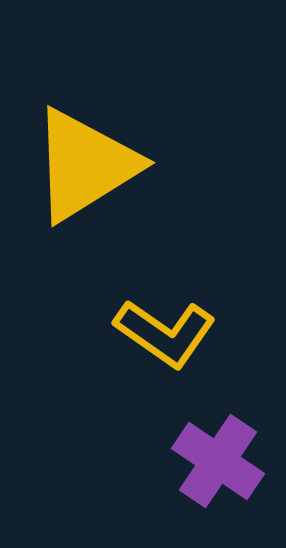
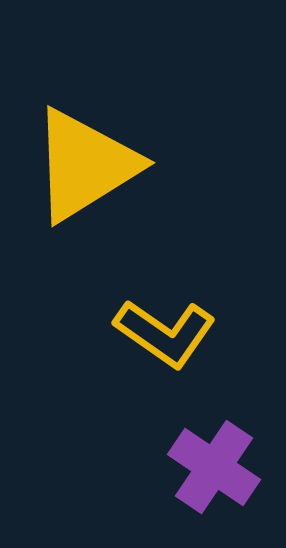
purple cross: moved 4 px left, 6 px down
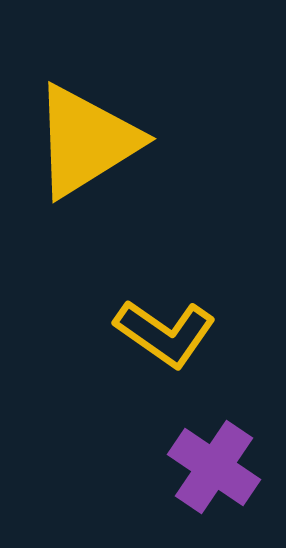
yellow triangle: moved 1 px right, 24 px up
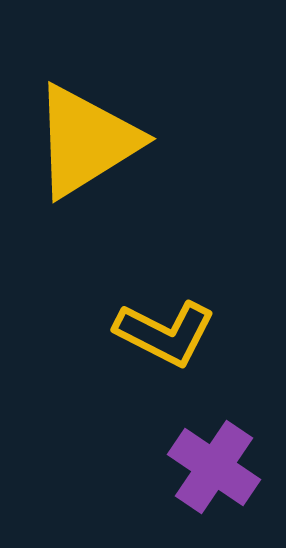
yellow L-shape: rotated 8 degrees counterclockwise
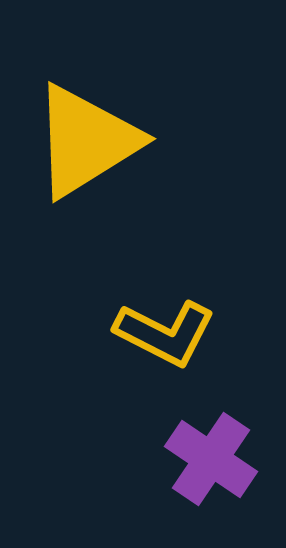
purple cross: moved 3 px left, 8 px up
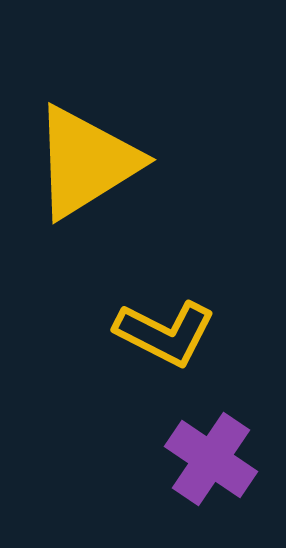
yellow triangle: moved 21 px down
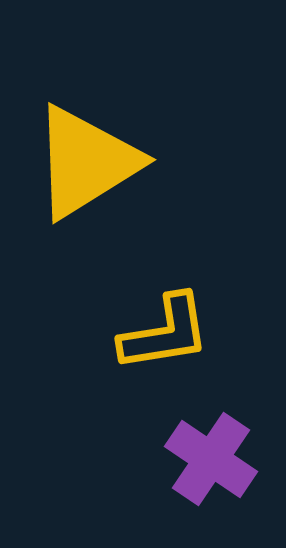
yellow L-shape: rotated 36 degrees counterclockwise
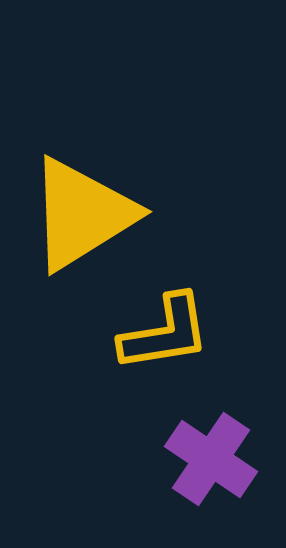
yellow triangle: moved 4 px left, 52 px down
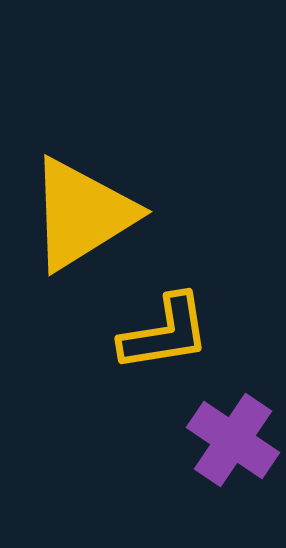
purple cross: moved 22 px right, 19 px up
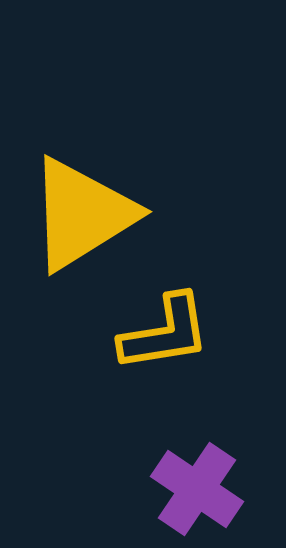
purple cross: moved 36 px left, 49 px down
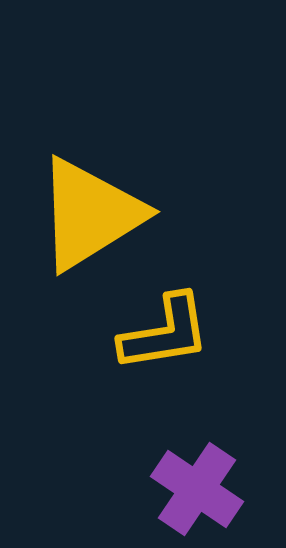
yellow triangle: moved 8 px right
